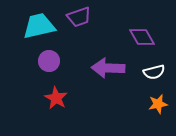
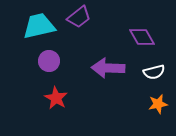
purple trapezoid: rotated 20 degrees counterclockwise
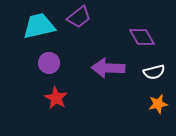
purple circle: moved 2 px down
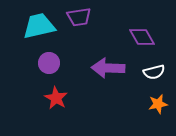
purple trapezoid: rotated 30 degrees clockwise
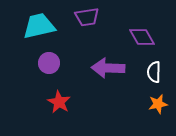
purple trapezoid: moved 8 px right
white semicircle: rotated 105 degrees clockwise
red star: moved 3 px right, 4 px down
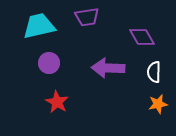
red star: moved 2 px left
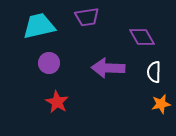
orange star: moved 3 px right
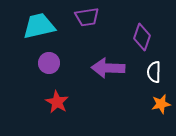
purple diamond: rotated 48 degrees clockwise
